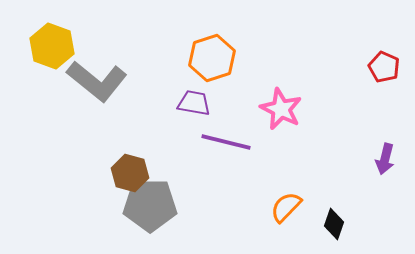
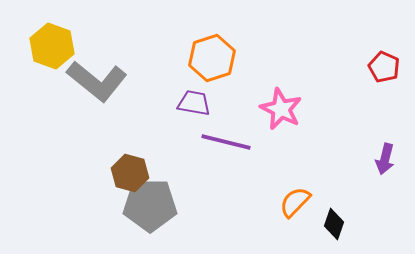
orange semicircle: moved 9 px right, 5 px up
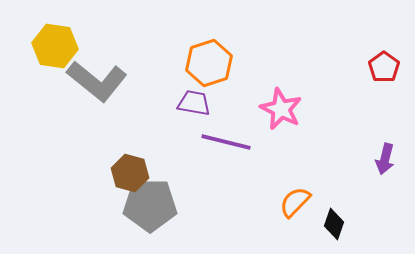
yellow hexagon: moved 3 px right; rotated 12 degrees counterclockwise
orange hexagon: moved 3 px left, 5 px down
red pentagon: rotated 12 degrees clockwise
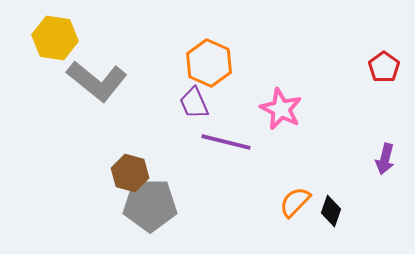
yellow hexagon: moved 8 px up
orange hexagon: rotated 18 degrees counterclockwise
purple trapezoid: rotated 124 degrees counterclockwise
black diamond: moved 3 px left, 13 px up
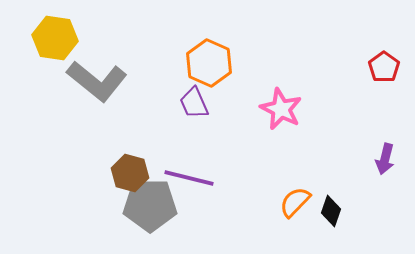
purple line: moved 37 px left, 36 px down
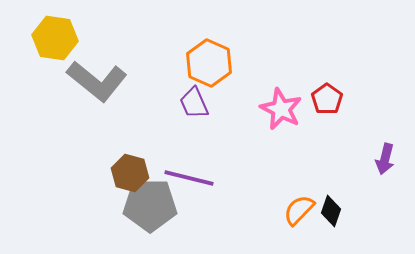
red pentagon: moved 57 px left, 32 px down
orange semicircle: moved 4 px right, 8 px down
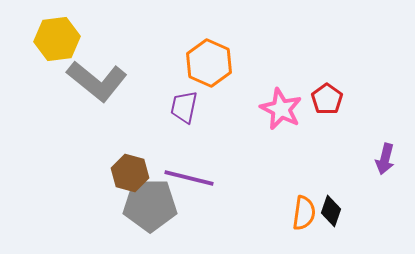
yellow hexagon: moved 2 px right, 1 px down; rotated 15 degrees counterclockwise
purple trapezoid: moved 10 px left, 4 px down; rotated 36 degrees clockwise
orange semicircle: moved 5 px right, 3 px down; rotated 144 degrees clockwise
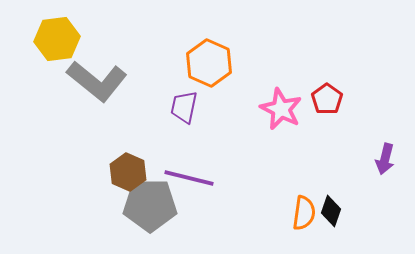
brown hexagon: moved 2 px left, 1 px up; rotated 9 degrees clockwise
